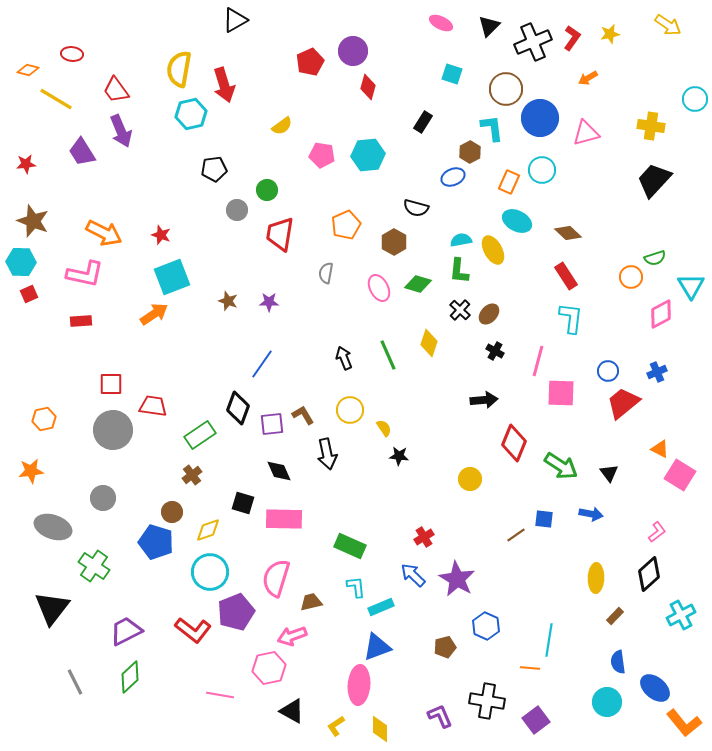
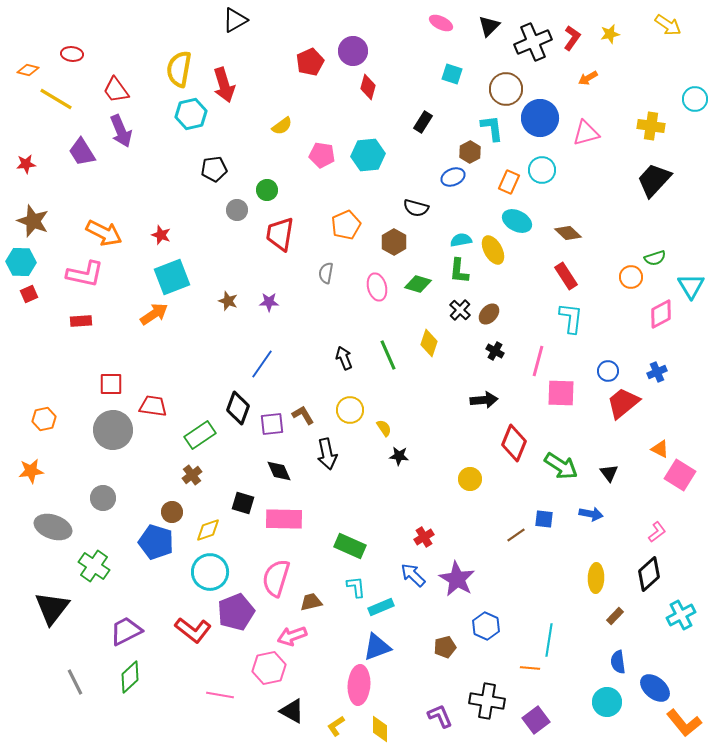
pink ellipse at (379, 288): moved 2 px left, 1 px up; rotated 12 degrees clockwise
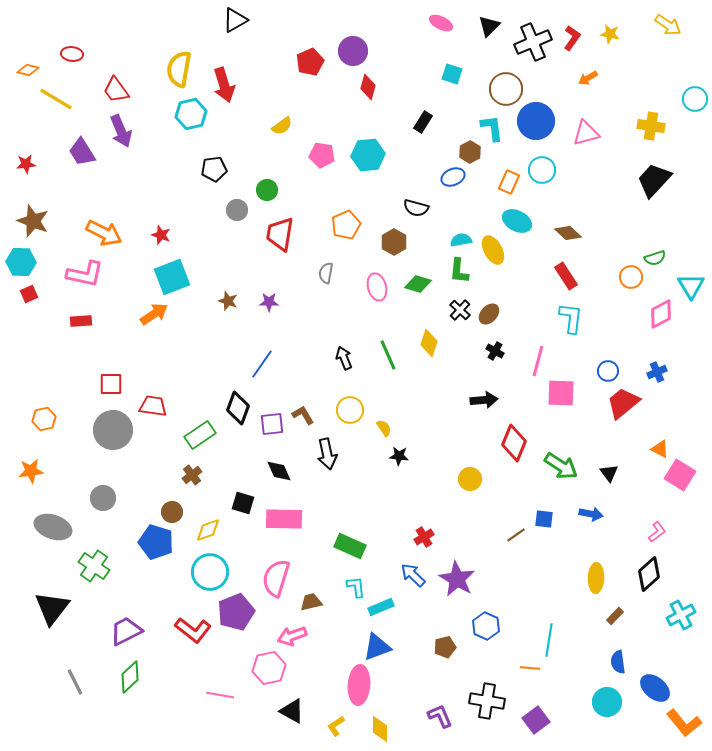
yellow star at (610, 34): rotated 24 degrees clockwise
blue circle at (540, 118): moved 4 px left, 3 px down
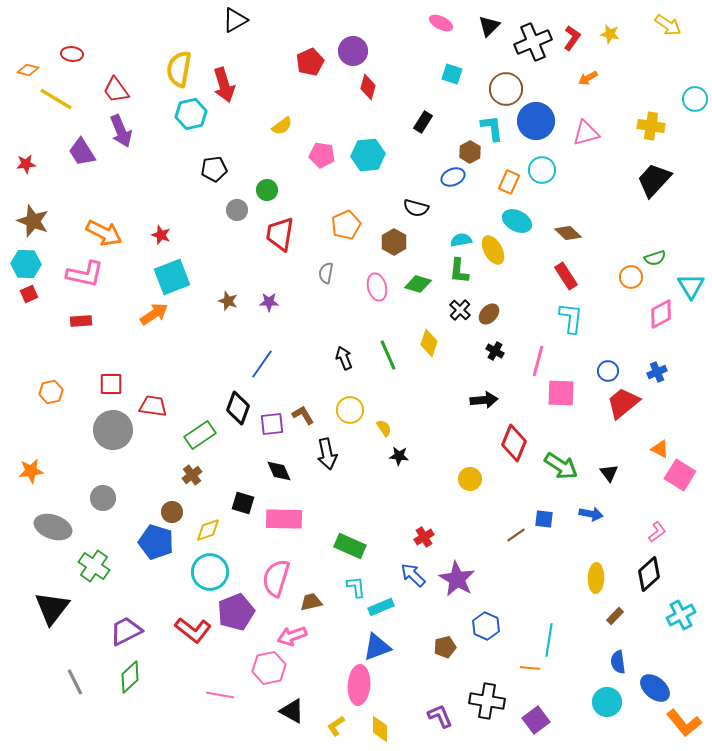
cyan hexagon at (21, 262): moved 5 px right, 2 px down
orange hexagon at (44, 419): moved 7 px right, 27 px up
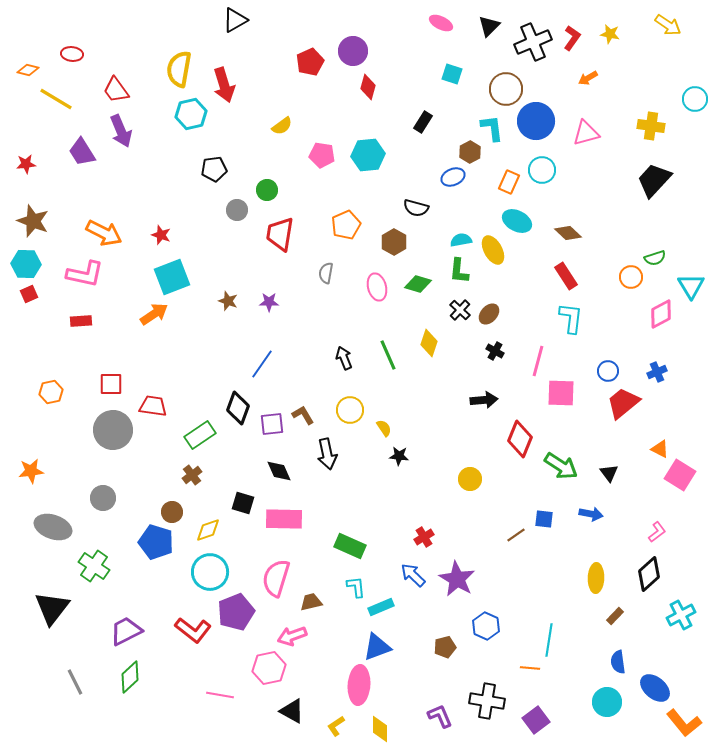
red diamond at (514, 443): moved 6 px right, 4 px up
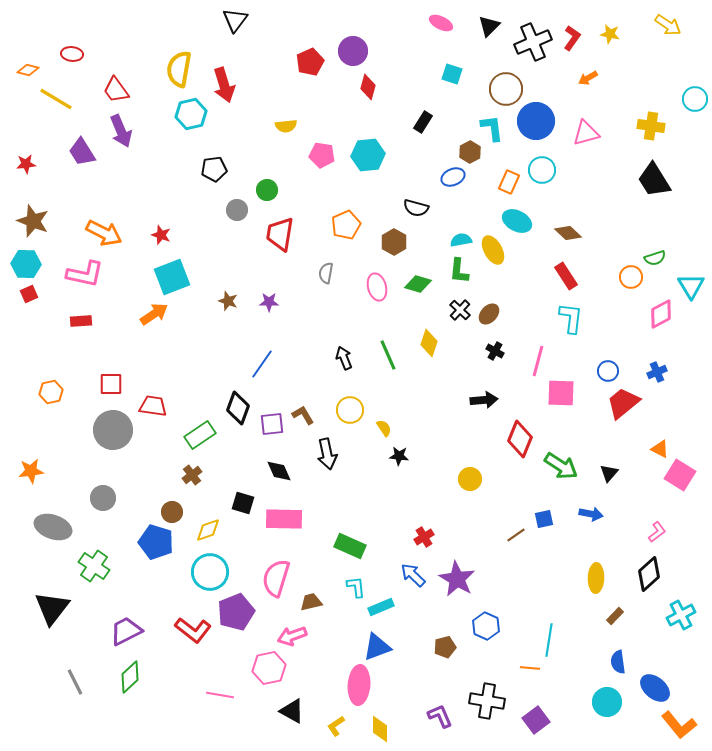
black triangle at (235, 20): rotated 24 degrees counterclockwise
yellow semicircle at (282, 126): moved 4 px right; rotated 30 degrees clockwise
black trapezoid at (654, 180): rotated 75 degrees counterclockwise
black triangle at (609, 473): rotated 18 degrees clockwise
blue square at (544, 519): rotated 18 degrees counterclockwise
orange L-shape at (684, 723): moved 5 px left, 2 px down
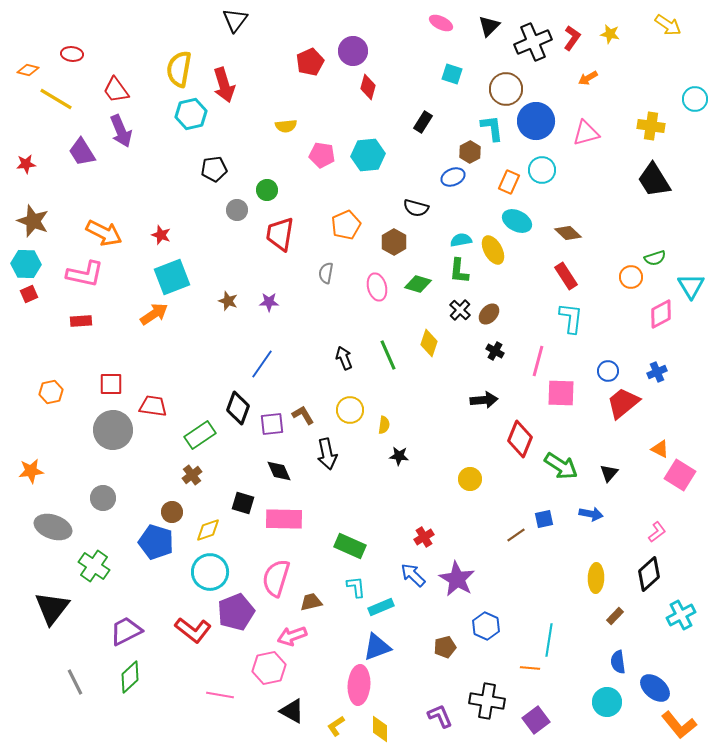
yellow semicircle at (384, 428): moved 3 px up; rotated 42 degrees clockwise
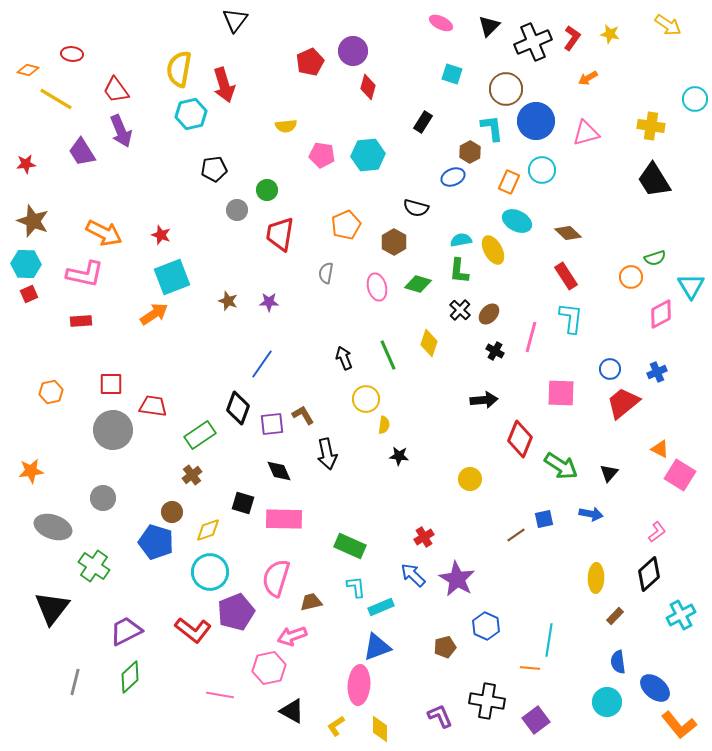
pink line at (538, 361): moved 7 px left, 24 px up
blue circle at (608, 371): moved 2 px right, 2 px up
yellow circle at (350, 410): moved 16 px right, 11 px up
gray line at (75, 682): rotated 40 degrees clockwise
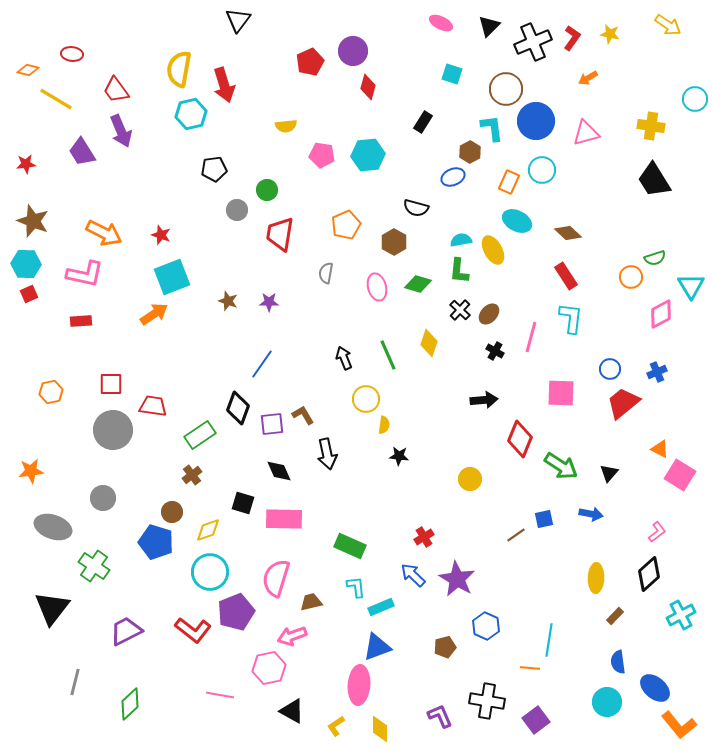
black triangle at (235, 20): moved 3 px right
green diamond at (130, 677): moved 27 px down
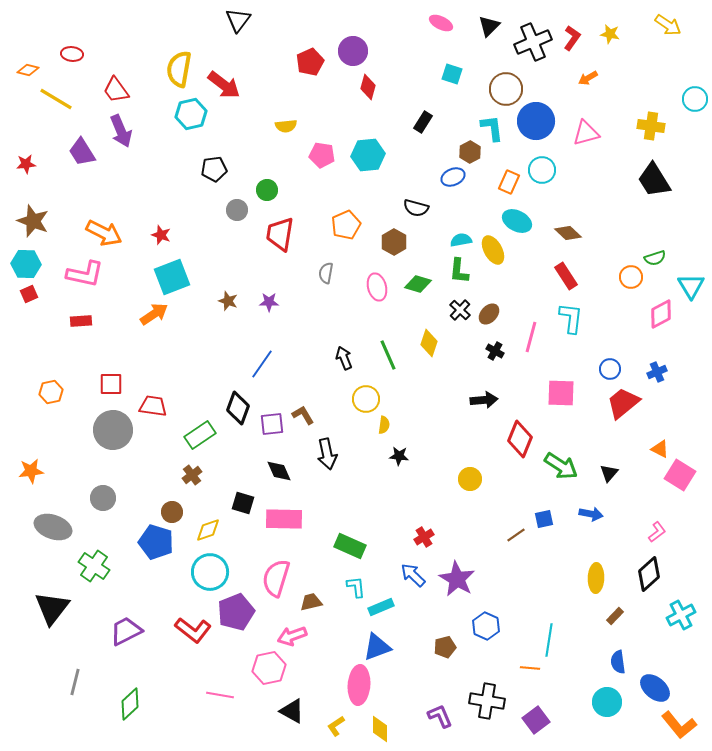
red arrow at (224, 85): rotated 36 degrees counterclockwise
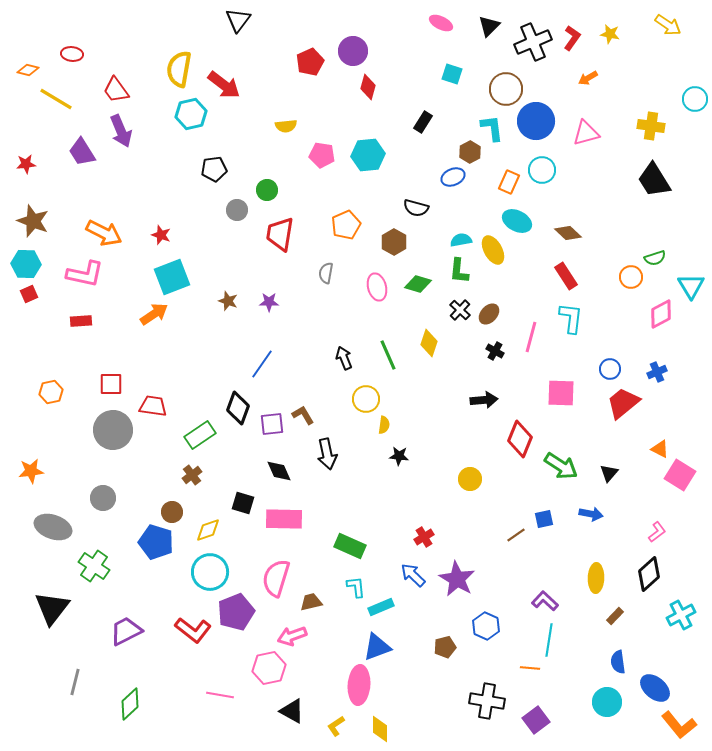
purple L-shape at (440, 716): moved 105 px right, 115 px up; rotated 24 degrees counterclockwise
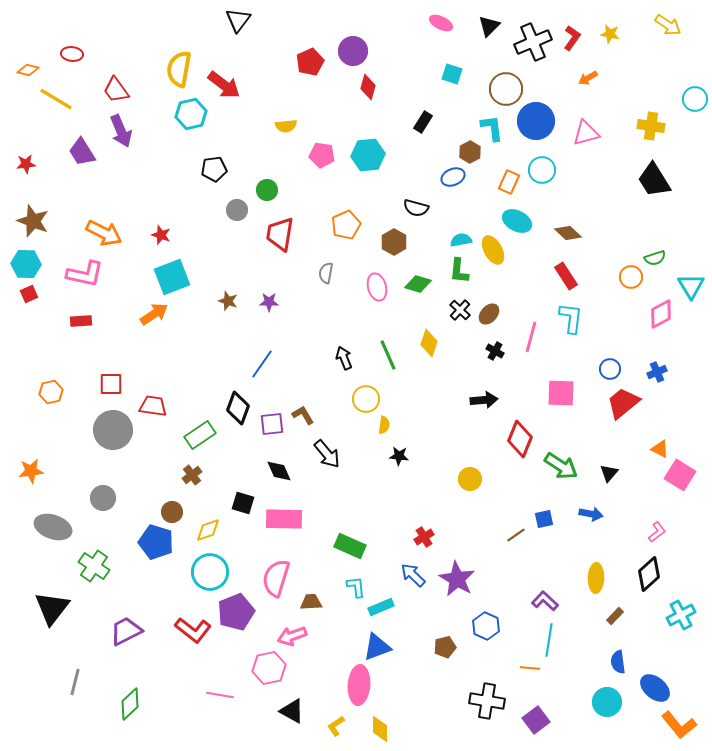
black arrow at (327, 454): rotated 28 degrees counterclockwise
brown trapezoid at (311, 602): rotated 10 degrees clockwise
